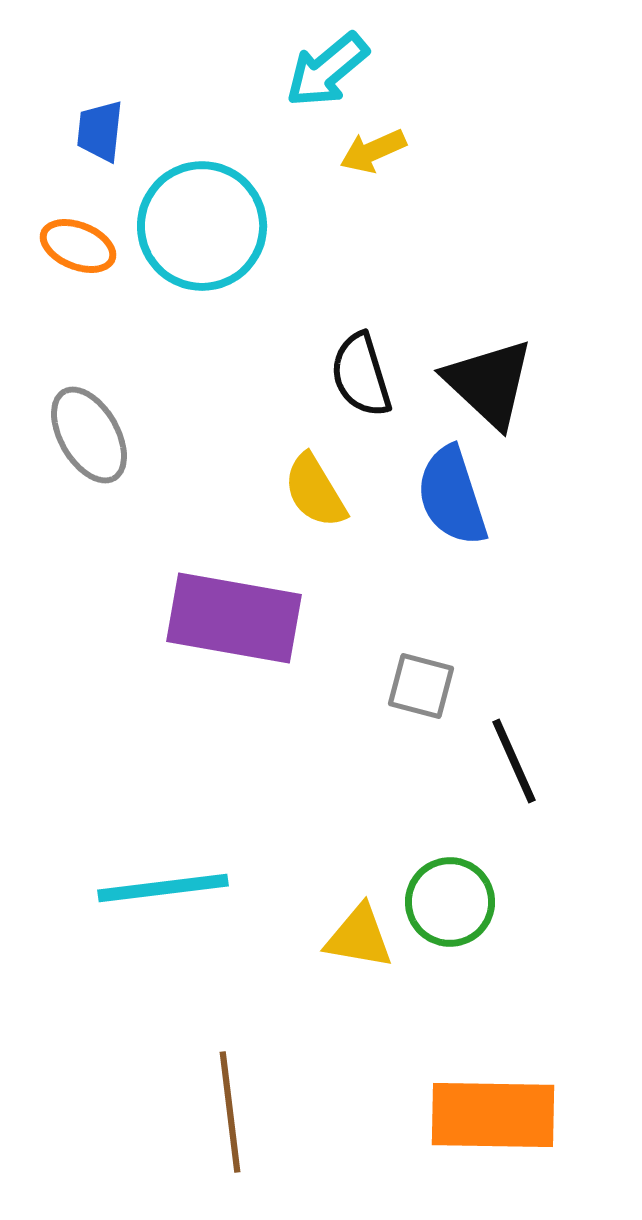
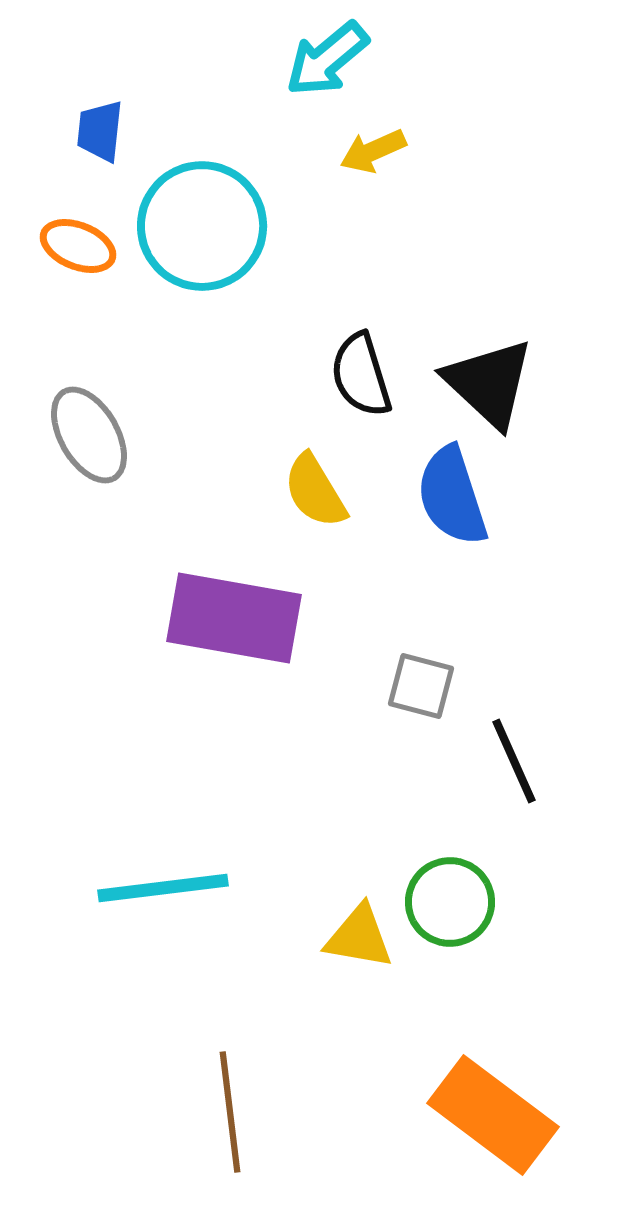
cyan arrow: moved 11 px up
orange rectangle: rotated 36 degrees clockwise
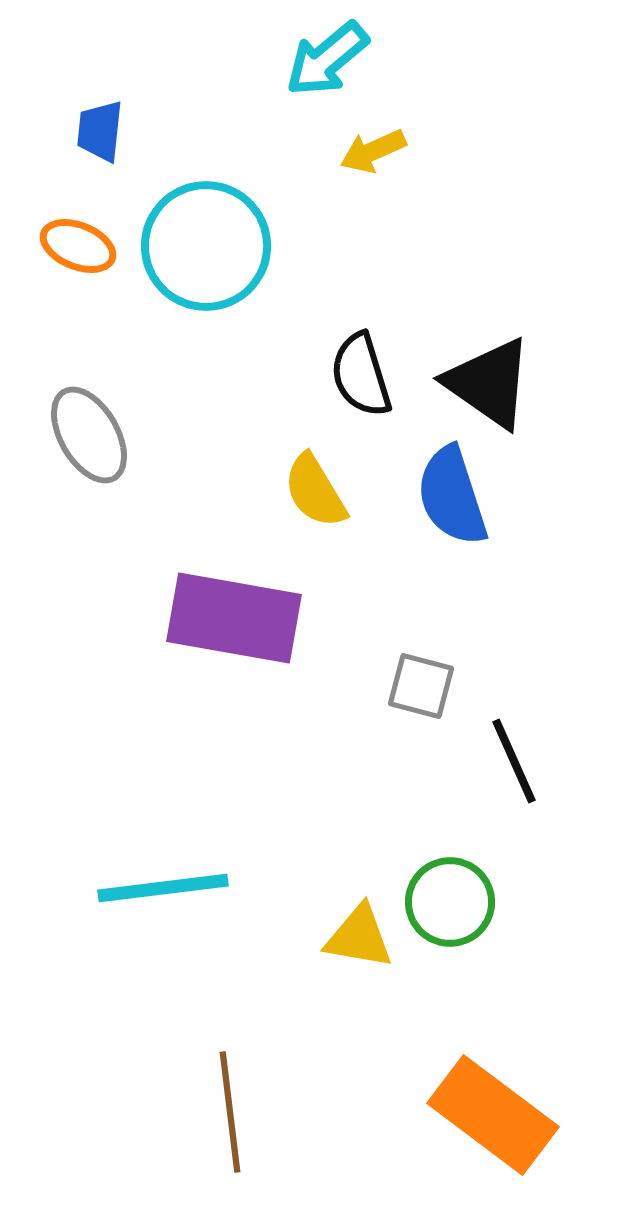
cyan circle: moved 4 px right, 20 px down
black triangle: rotated 8 degrees counterclockwise
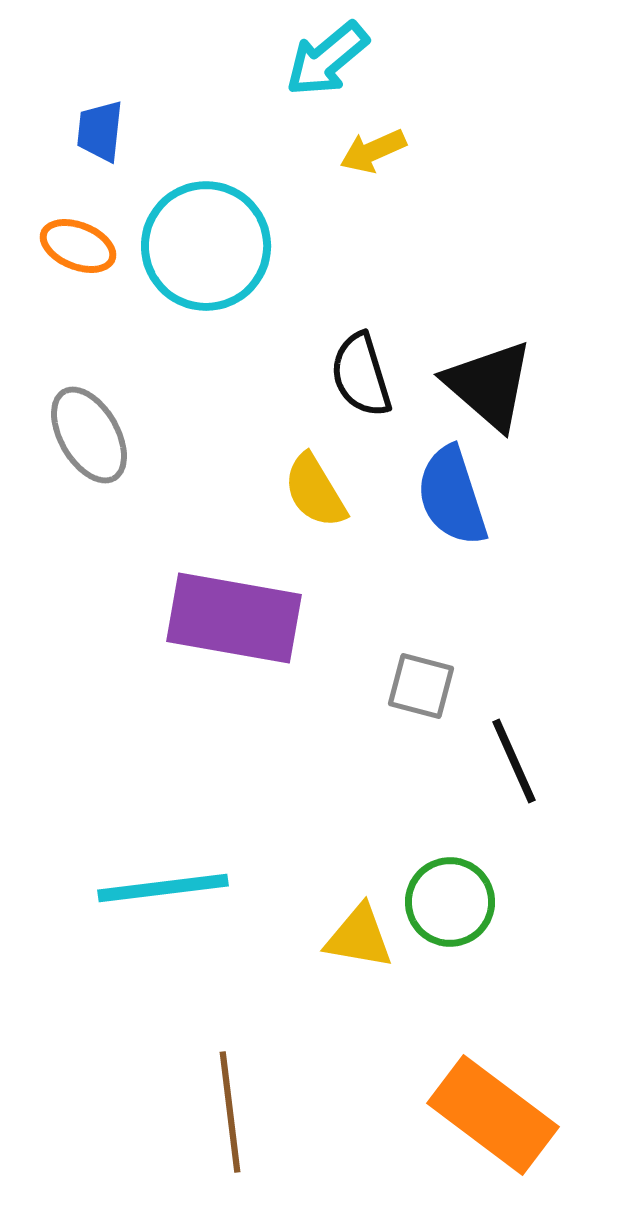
black triangle: moved 2 px down; rotated 6 degrees clockwise
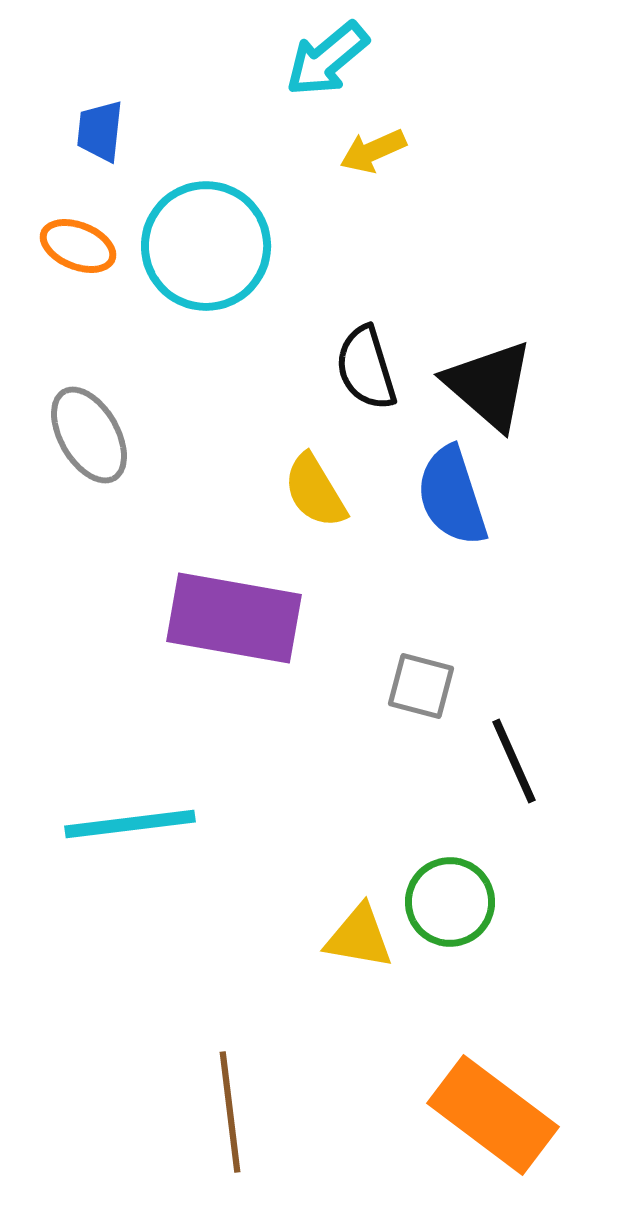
black semicircle: moved 5 px right, 7 px up
cyan line: moved 33 px left, 64 px up
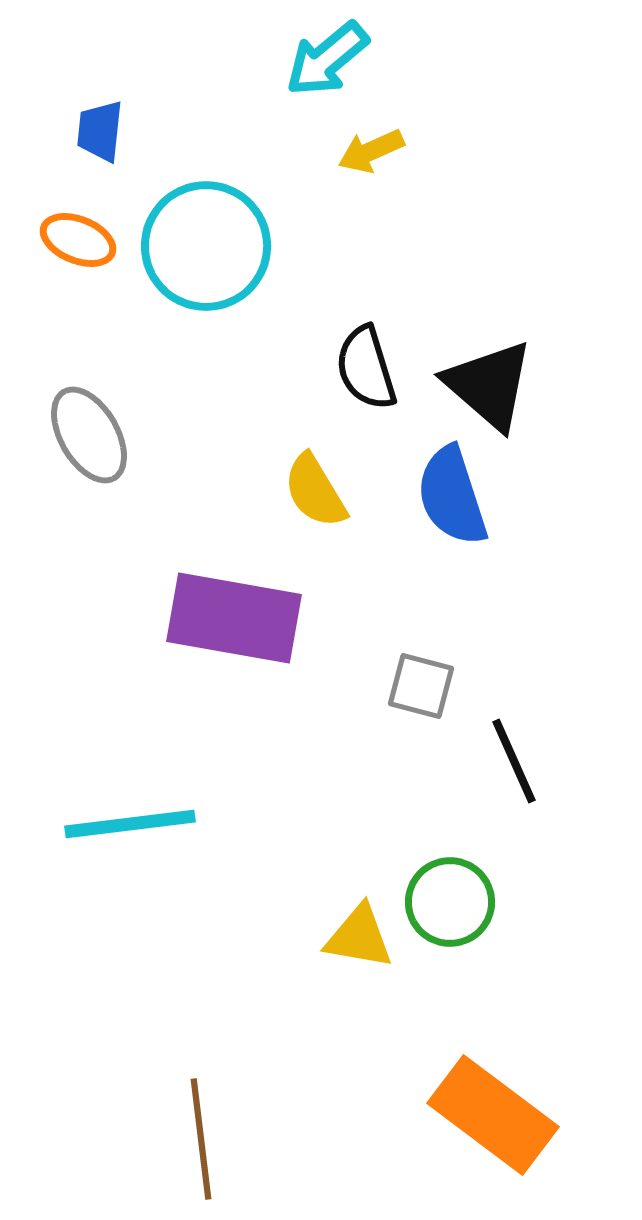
yellow arrow: moved 2 px left
orange ellipse: moved 6 px up
brown line: moved 29 px left, 27 px down
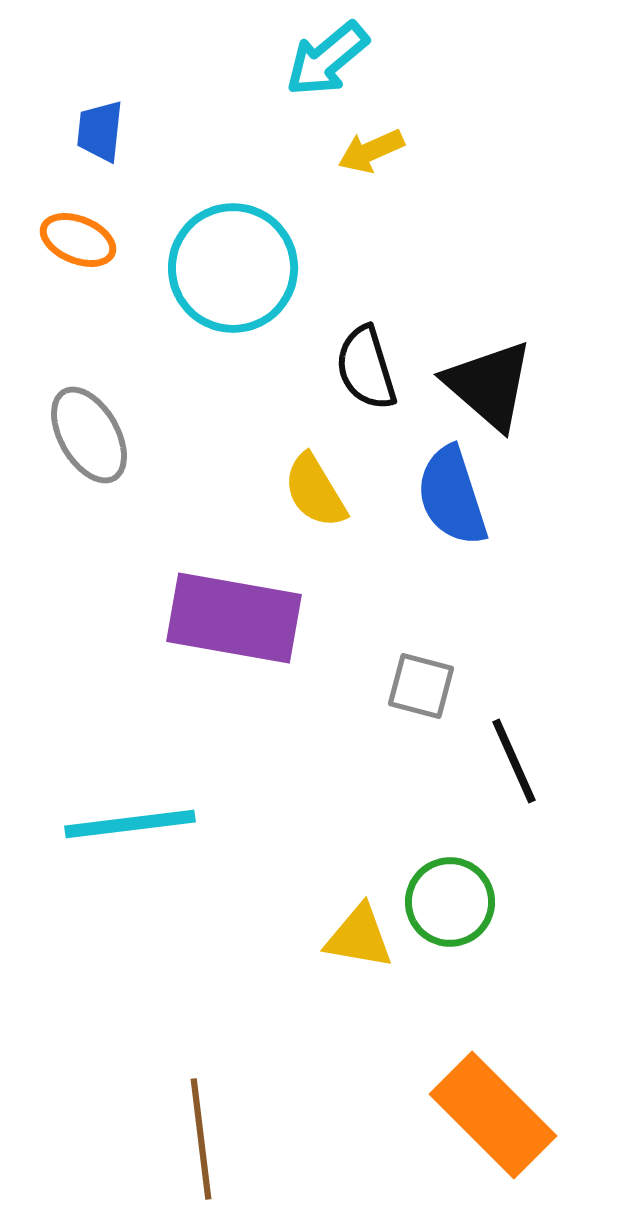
cyan circle: moved 27 px right, 22 px down
orange rectangle: rotated 8 degrees clockwise
